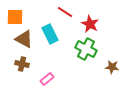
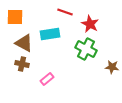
red line: rotated 14 degrees counterclockwise
cyan rectangle: rotated 72 degrees counterclockwise
brown triangle: moved 4 px down
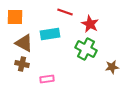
brown star: rotated 16 degrees counterclockwise
pink rectangle: rotated 32 degrees clockwise
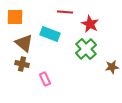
red line: rotated 14 degrees counterclockwise
cyan rectangle: rotated 30 degrees clockwise
brown triangle: rotated 12 degrees clockwise
green cross: rotated 20 degrees clockwise
pink rectangle: moved 2 px left; rotated 72 degrees clockwise
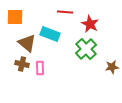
brown triangle: moved 3 px right
pink rectangle: moved 5 px left, 11 px up; rotated 24 degrees clockwise
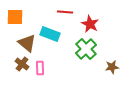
brown cross: rotated 24 degrees clockwise
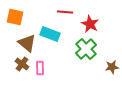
orange square: rotated 12 degrees clockwise
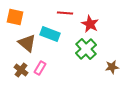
red line: moved 1 px down
brown cross: moved 1 px left, 6 px down
pink rectangle: rotated 32 degrees clockwise
